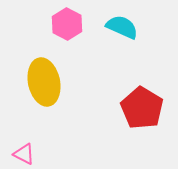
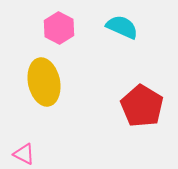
pink hexagon: moved 8 px left, 4 px down
red pentagon: moved 2 px up
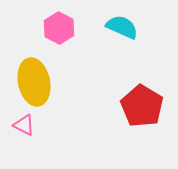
yellow ellipse: moved 10 px left
pink triangle: moved 29 px up
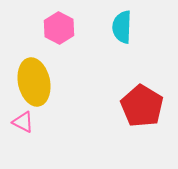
cyan semicircle: rotated 112 degrees counterclockwise
pink triangle: moved 1 px left, 3 px up
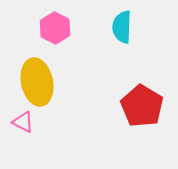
pink hexagon: moved 4 px left
yellow ellipse: moved 3 px right
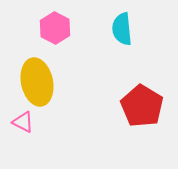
cyan semicircle: moved 2 px down; rotated 8 degrees counterclockwise
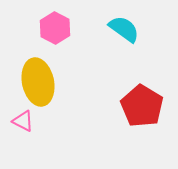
cyan semicircle: moved 2 px right; rotated 132 degrees clockwise
yellow ellipse: moved 1 px right
pink triangle: moved 1 px up
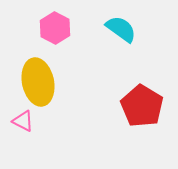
cyan semicircle: moved 3 px left
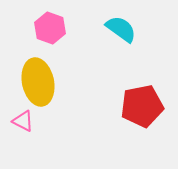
pink hexagon: moved 5 px left; rotated 8 degrees counterclockwise
red pentagon: rotated 30 degrees clockwise
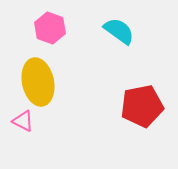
cyan semicircle: moved 2 px left, 2 px down
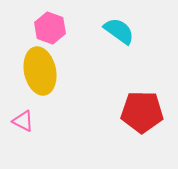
yellow ellipse: moved 2 px right, 11 px up
red pentagon: moved 6 px down; rotated 12 degrees clockwise
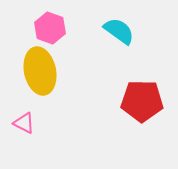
red pentagon: moved 11 px up
pink triangle: moved 1 px right, 2 px down
